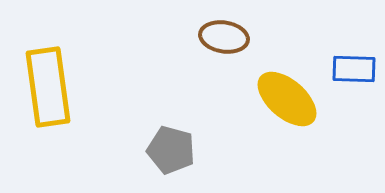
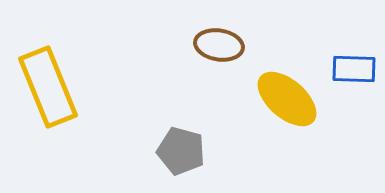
brown ellipse: moved 5 px left, 8 px down
yellow rectangle: rotated 14 degrees counterclockwise
gray pentagon: moved 10 px right, 1 px down
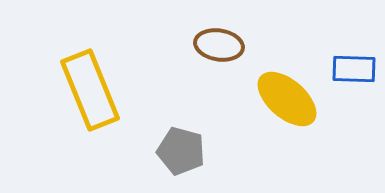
yellow rectangle: moved 42 px right, 3 px down
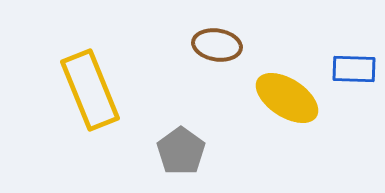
brown ellipse: moved 2 px left
yellow ellipse: moved 1 px up; rotated 8 degrees counterclockwise
gray pentagon: rotated 21 degrees clockwise
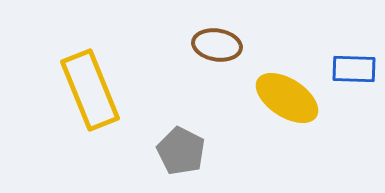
gray pentagon: rotated 9 degrees counterclockwise
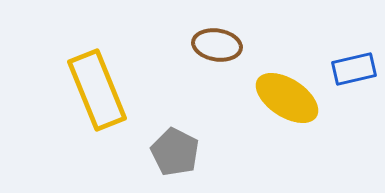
blue rectangle: rotated 15 degrees counterclockwise
yellow rectangle: moved 7 px right
gray pentagon: moved 6 px left, 1 px down
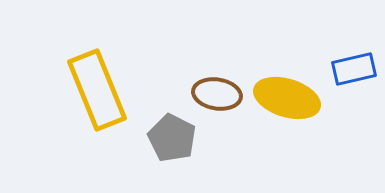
brown ellipse: moved 49 px down
yellow ellipse: rotated 16 degrees counterclockwise
gray pentagon: moved 3 px left, 14 px up
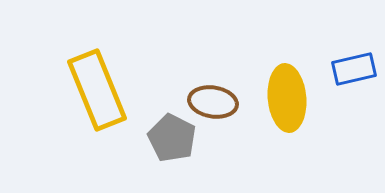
brown ellipse: moved 4 px left, 8 px down
yellow ellipse: rotated 68 degrees clockwise
